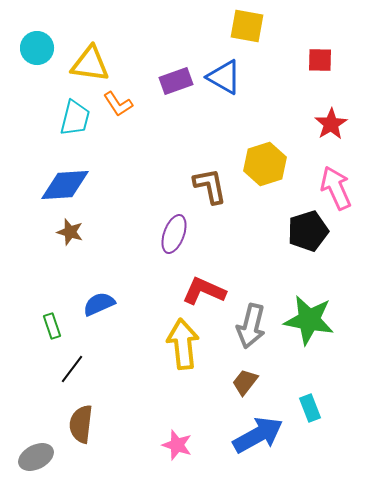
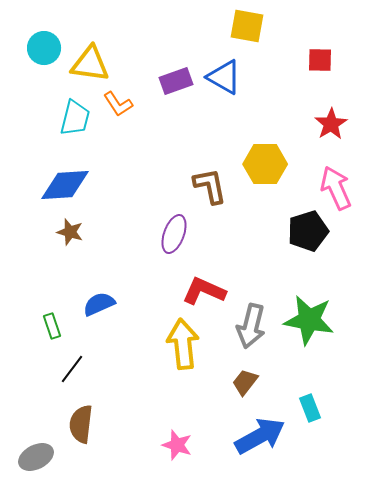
cyan circle: moved 7 px right
yellow hexagon: rotated 18 degrees clockwise
blue arrow: moved 2 px right, 1 px down
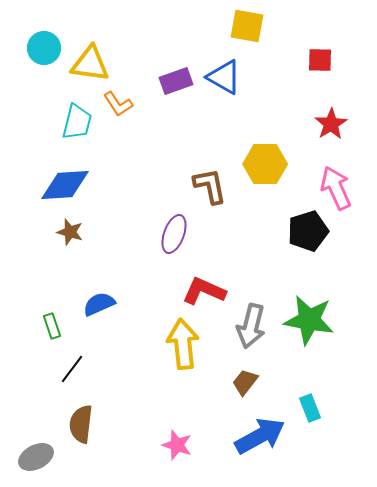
cyan trapezoid: moved 2 px right, 4 px down
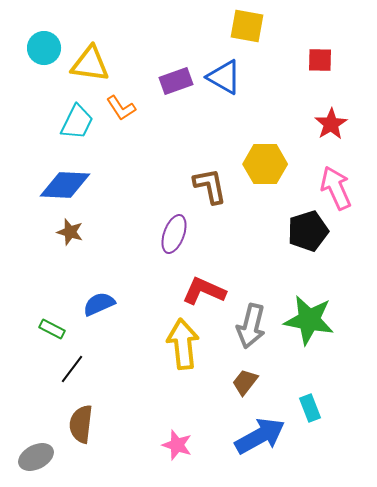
orange L-shape: moved 3 px right, 4 px down
cyan trapezoid: rotated 12 degrees clockwise
blue diamond: rotated 6 degrees clockwise
green rectangle: moved 3 px down; rotated 45 degrees counterclockwise
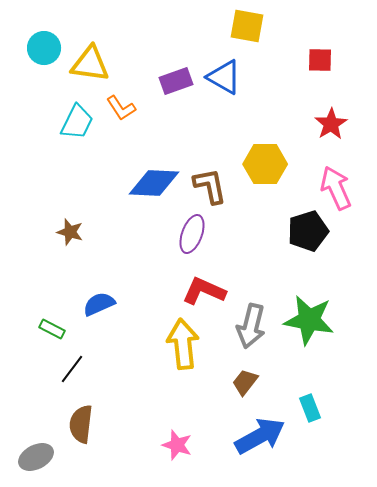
blue diamond: moved 89 px right, 2 px up
purple ellipse: moved 18 px right
